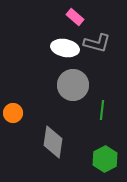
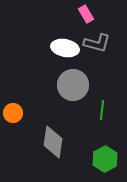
pink rectangle: moved 11 px right, 3 px up; rotated 18 degrees clockwise
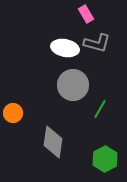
green line: moved 2 px left, 1 px up; rotated 24 degrees clockwise
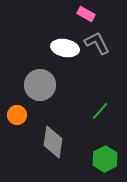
pink rectangle: rotated 30 degrees counterclockwise
gray L-shape: rotated 132 degrees counterclockwise
gray circle: moved 33 px left
green line: moved 2 px down; rotated 12 degrees clockwise
orange circle: moved 4 px right, 2 px down
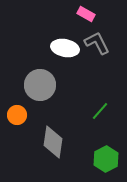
green hexagon: moved 1 px right
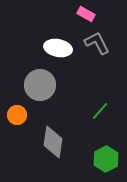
white ellipse: moved 7 px left
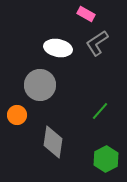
gray L-shape: rotated 96 degrees counterclockwise
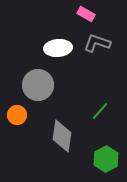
gray L-shape: rotated 52 degrees clockwise
white ellipse: rotated 16 degrees counterclockwise
gray circle: moved 2 px left
gray diamond: moved 9 px right, 6 px up
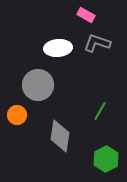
pink rectangle: moved 1 px down
green line: rotated 12 degrees counterclockwise
gray diamond: moved 2 px left
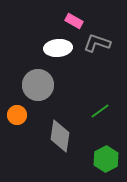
pink rectangle: moved 12 px left, 6 px down
green line: rotated 24 degrees clockwise
